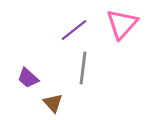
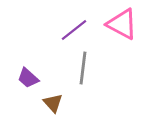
pink triangle: rotated 44 degrees counterclockwise
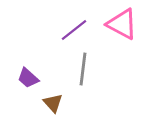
gray line: moved 1 px down
